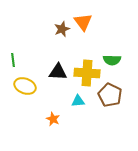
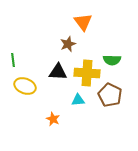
brown star: moved 6 px right, 15 px down
cyan triangle: moved 1 px up
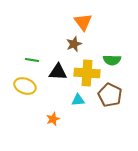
brown star: moved 6 px right
green line: moved 19 px right; rotated 72 degrees counterclockwise
orange star: rotated 24 degrees clockwise
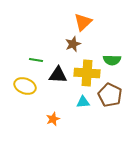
orange triangle: rotated 24 degrees clockwise
brown star: moved 1 px left
green line: moved 4 px right
black triangle: moved 3 px down
cyan triangle: moved 5 px right, 2 px down
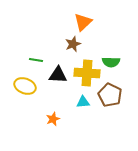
green semicircle: moved 1 px left, 2 px down
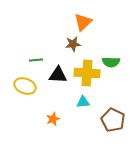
brown star: rotated 14 degrees clockwise
green line: rotated 16 degrees counterclockwise
brown pentagon: moved 3 px right, 25 px down
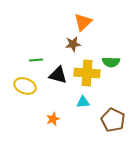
black triangle: rotated 12 degrees clockwise
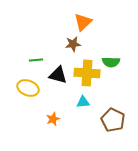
yellow ellipse: moved 3 px right, 2 px down
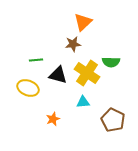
yellow cross: rotated 30 degrees clockwise
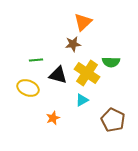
cyan triangle: moved 1 px left, 2 px up; rotated 24 degrees counterclockwise
orange star: moved 1 px up
